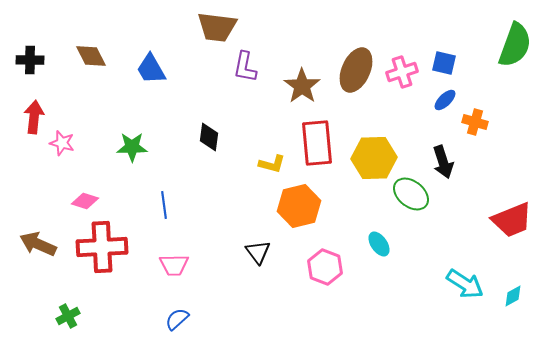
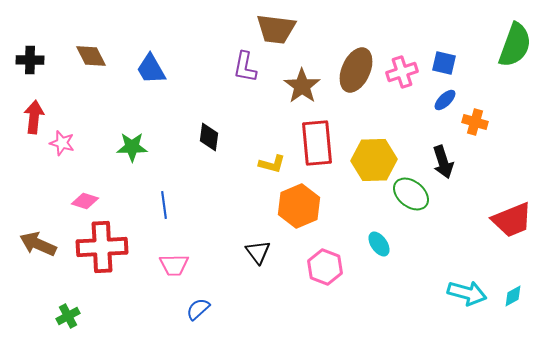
brown trapezoid: moved 59 px right, 2 px down
yellow hexagon: moved 2 px down
orange hexagon: rotated 9 degrees counterclockwise
cyan arrow: moved 2 px right, 9 px down; rotated 18 degrees counterclockwise
blue semicircle: moved 21 px right, 10 px up
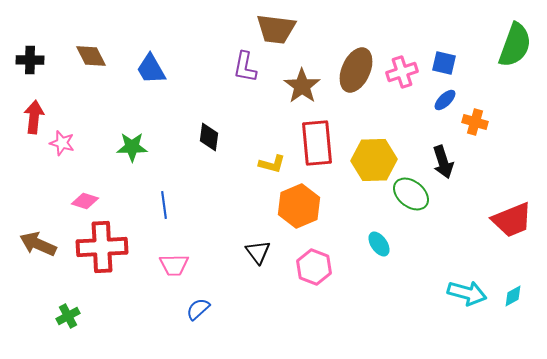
pink hexagon: moved 11 px left
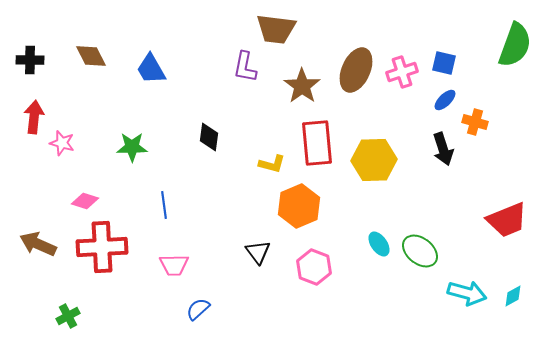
black arrow: moved 13 px up
green ellipse: moved 9 px right, 57 px down
red trapezoid: moved 5 px left
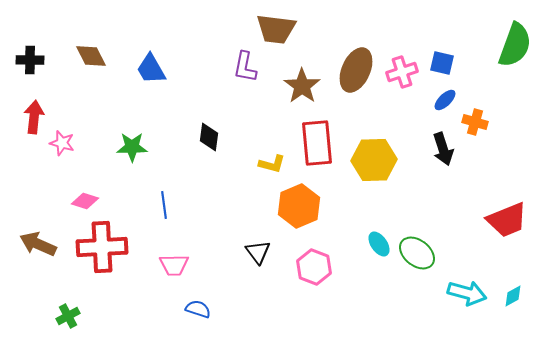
blue square: moved 2 px left
green ellipse: moved 3 px left, 2 px down
blue semicircle: rotated 60 degrees clockwise
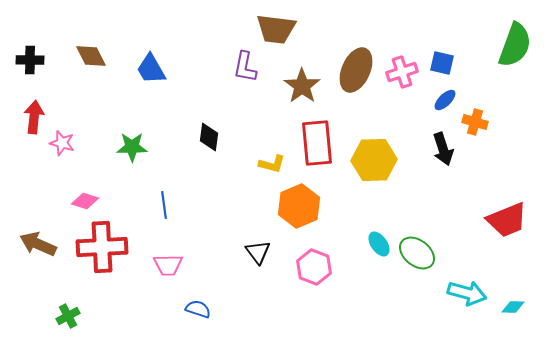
pink trapezoid: moved 6 px left
cyan diamond: moved 11 px down; rotated 30 degrees clockwise
